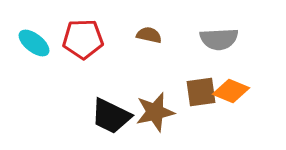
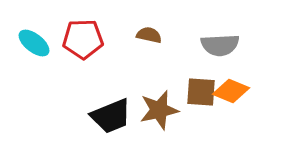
gray semicircle: moved 1 px right, 6 px down
brown square: rotated 12 degrees clockwise
brown star: moved 4 px right, 2 px up
black trapezoid: rotated 48 degrees counterclockwise
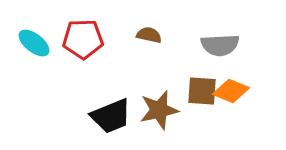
brown square: moved 1 px right, 1 px up
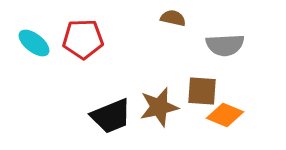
brown semicircle: moved 24 px right, 17 px up
gray semicircle: moved 5 px right
orange diamond: moved 6 px left, 24 px down
brown star: moved 3 px up
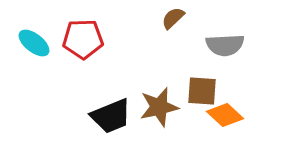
brown semicircle: rotated 55 degrees counterclockwise
orange diamond: rotated 21 degrees clockwise
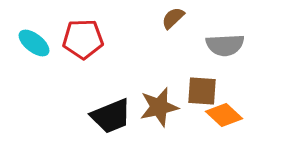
orange diamond: moved 1 px left
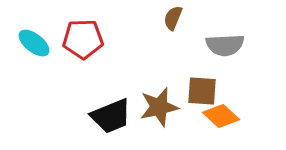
brown semicircle: rotated 25 degrees counterclockwise
orange diamond: moved 3 px left, 1 px down
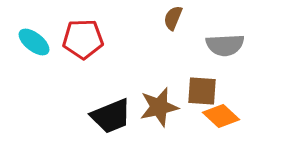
cyan ellipse: moved 1 px up
